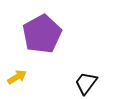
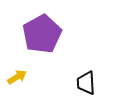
black trapezoid: rotated 40 degrees counterclockwise
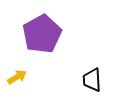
black trapezoid: moved 6 px right, 3 px up
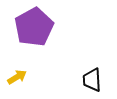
purple pentagon: moved 8 px left, 7 px up
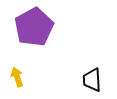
yellow arrow: rotated 78 degrees counterclockwise
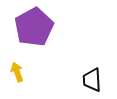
yellow arrow: moved 5 px up
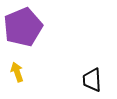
purple pentagon: moved 11 px left; rotated 6 degrees clockwise
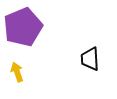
black trapezoid: moved 2 px left, 21 px up
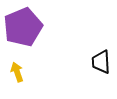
black trapezoid: moved 11 px right, 3 px down
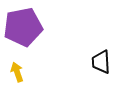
purple pentagon: rotated 12 degrees clockwise
